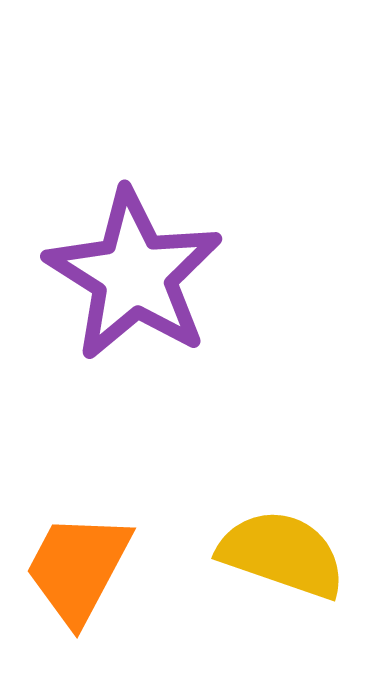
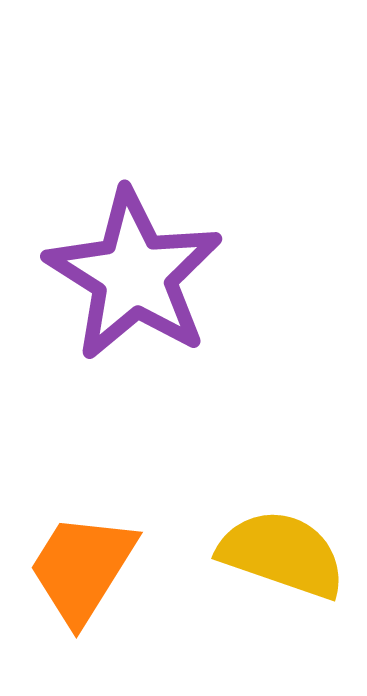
orange trapezoid: moved 4 px right; rotated 4 degrees clockwise
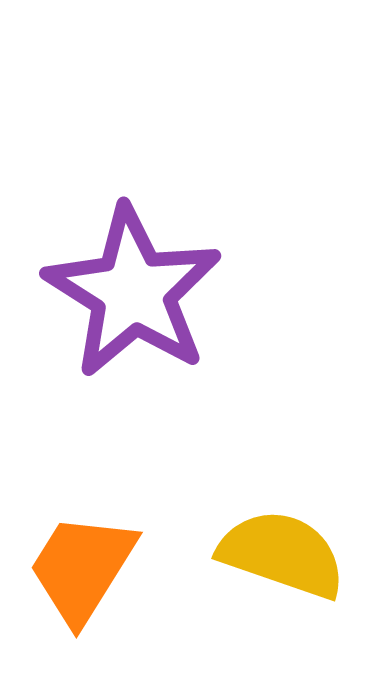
purple star: moved 1 px left, 17 px down
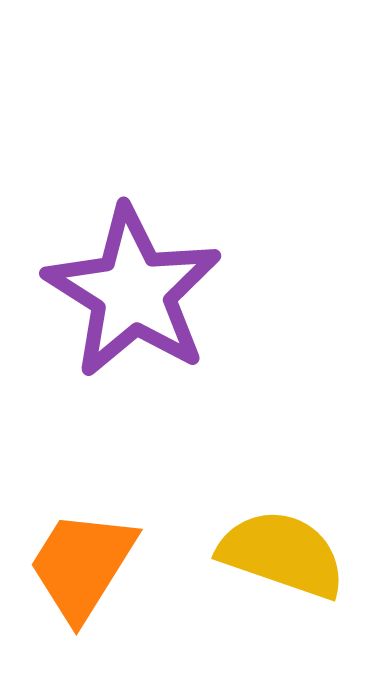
orange trapezoid: moved 3 px up
